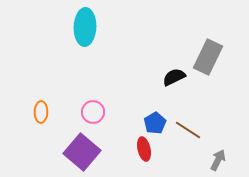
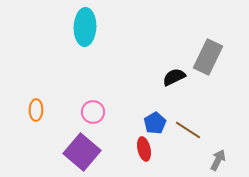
orange ellipse: moved 5 px left, 2 px up
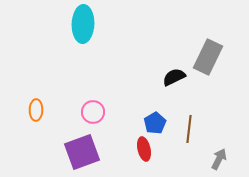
cyan ellipse: moved 2 px left, 3 px up
brown line: moved 1 px right, 1 px up; rotated 64 degrees clockwise
purple square: rotated 30 degrees clockwise
gray arrow: moved 1 px right, 1 px up
